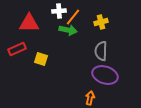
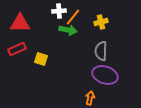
red triangle: moved 9 px left
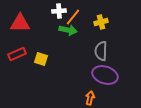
red rectangle: moved 5 px down
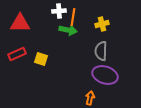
orange line: rotated 30 degrees counterclockwise
yellow cross: moved 1 px right, 2 px down
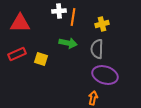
green arrow: moved 13 px down
gray semicircle: moved 4 px left, 2 px up
orange arrow: moved 3 px right
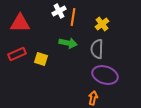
white cross: rotated 24 degrees counterclockwise
yellow cross: rotated 24 degrees counterclockwise
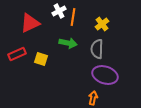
red triangle: moved 10 px right; rotated 25 degrees counterclockwise
